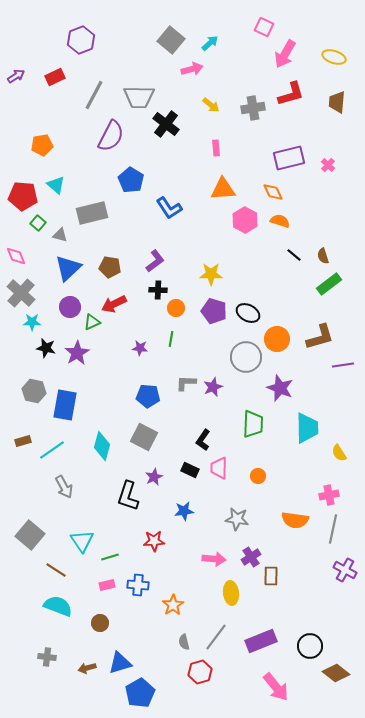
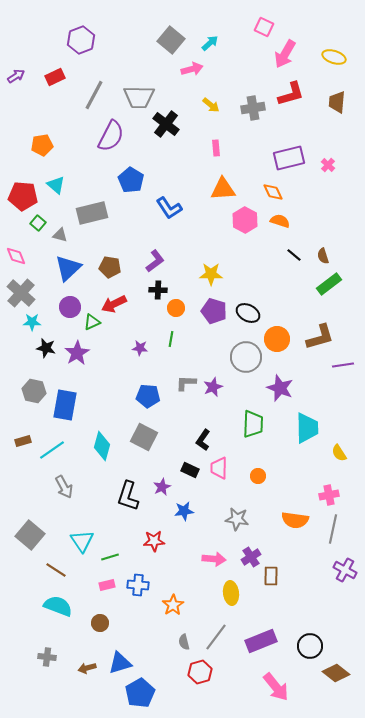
purple star at (154, 477): moved 8 px right, 10 px down
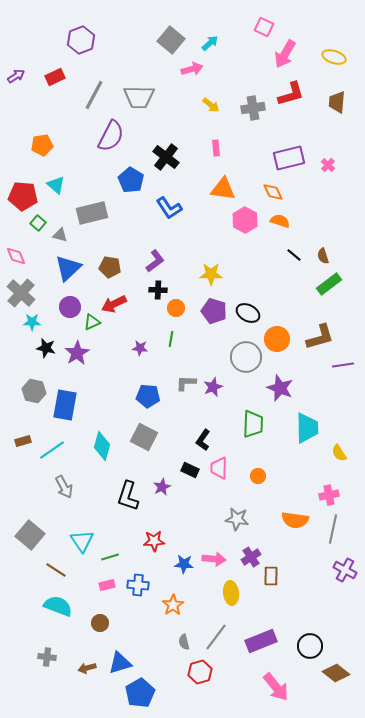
black cross at (166, 124): moved 33 px down
orange triangle at (223, 189): rotated 12 degrees clockwise
blue star at (184, 511): moved 53 px down; rotated 12 degrees clockwise
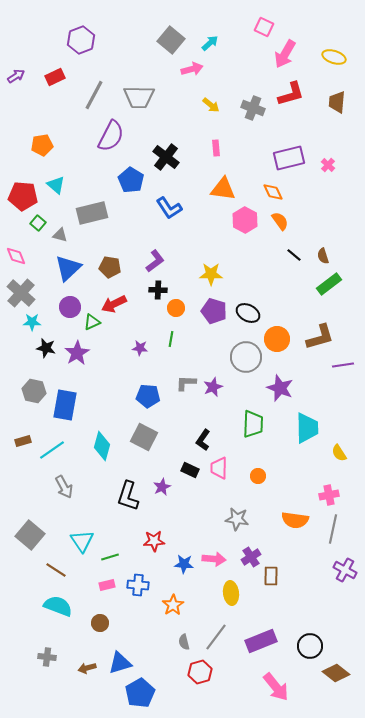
gray cross at (253, 108): rotated 30 degrees clockwise
orange semicircle at (280, 221): rotated 36 degrees clockwise
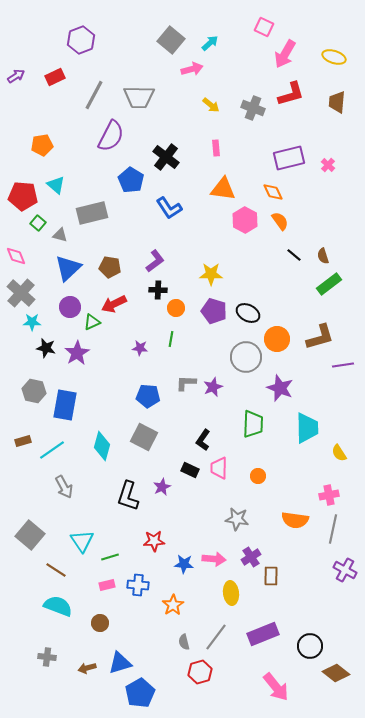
purple rectangle at (261, 641): moved 2 px right, 7 px up
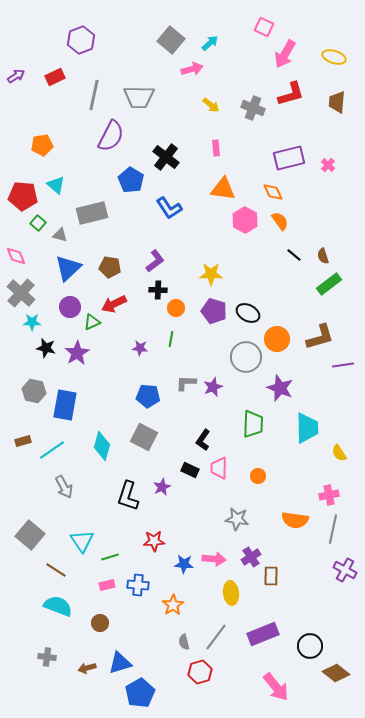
gray line at (94, 95): rotated 16 degrees counterclockwise
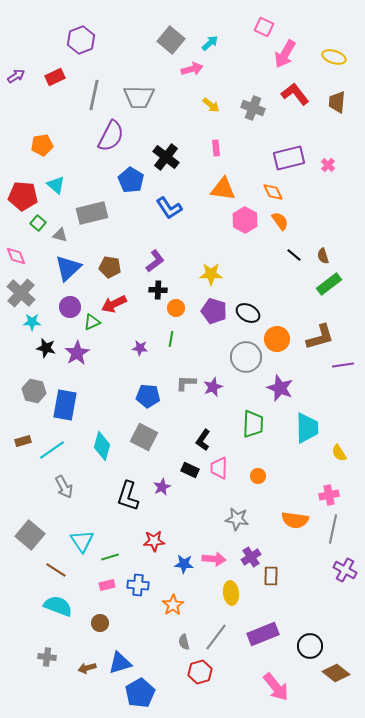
red L-shape at (291, 94): moved 4 px right; rotated 112 degrees counterclockwise
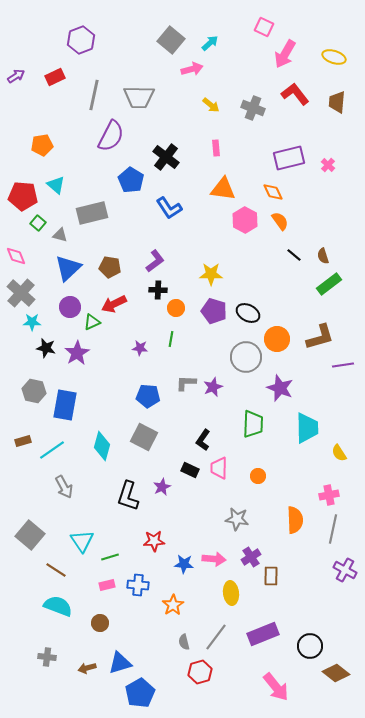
orange semicircle at (295, 520): rotated 100 degrees counterclockwise
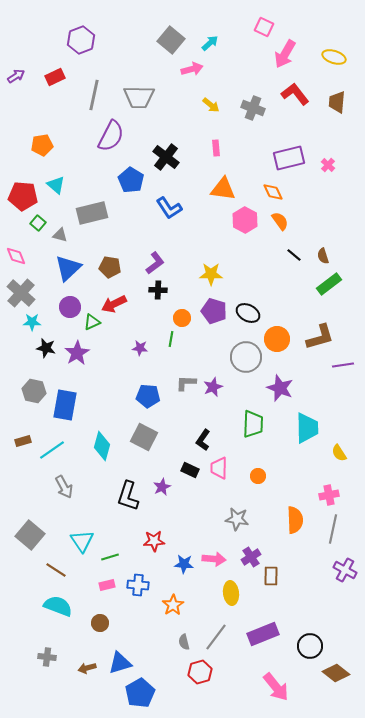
purple L-shape at (155, 261): moved 2 px down
orange circle at (176, 308): moved 6 px right, 10 px down
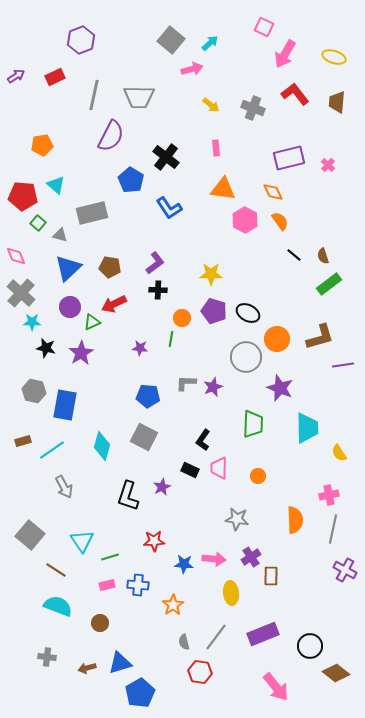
purple star at (77, 353): moved 4 px right
red hexagon at (200, 672): rotated 25 degrees clockwise
